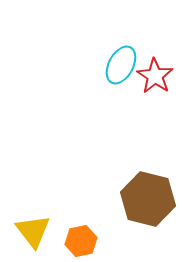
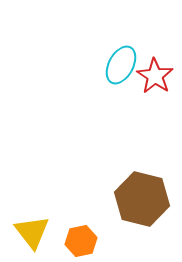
brown hexagon: moved 6 px left
yellow triangle: moved 1 px left, 1 px down
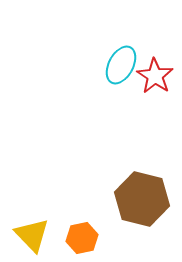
yellow triangle: moved 3 px down; rotated 6 degrees counterclockwise
orange hexagon: moved 1 px right, 3 px up
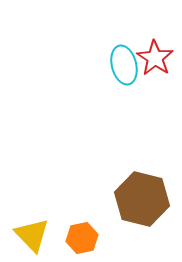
cyan ellipse: moved 3 px right; rotated 42 degrees counterclockwise
red star: moved 18 px up
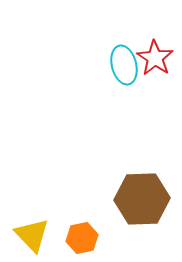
brown hexagon: rotated 16 degrees counterclockwise
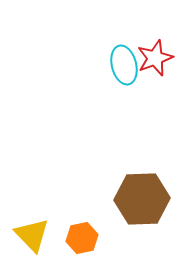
red star: rotated 18 degrees clockwise
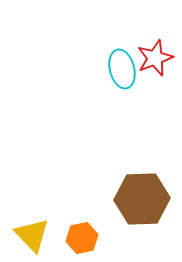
cyan ellipse: moved 2 px left, 4 px down
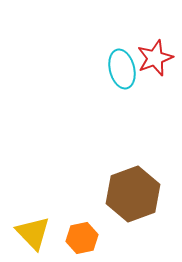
brown hexagon: moved 9 px left, 5 px up; rotated 18 degrees counterclockwise
yellow triangle: moved 1 px right, 2 px up
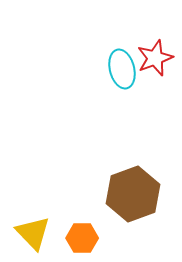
orange hexagon: rotated 12 degrees clockwise
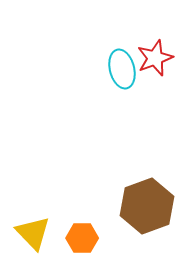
brown hexagon: moved 14 px right, 12 px down
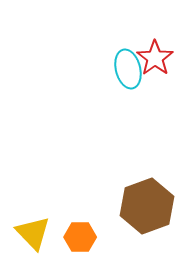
red star: rotated 15 degrees counterclockwise
cyan ellipse: moved 6 px right
orange hexagon: moved 2 px left, 1 px up
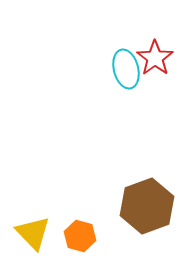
cyan ellipse: moved 2 px left
orange hexagon: moved 1 px up; rotated 16 degrees clockwise
